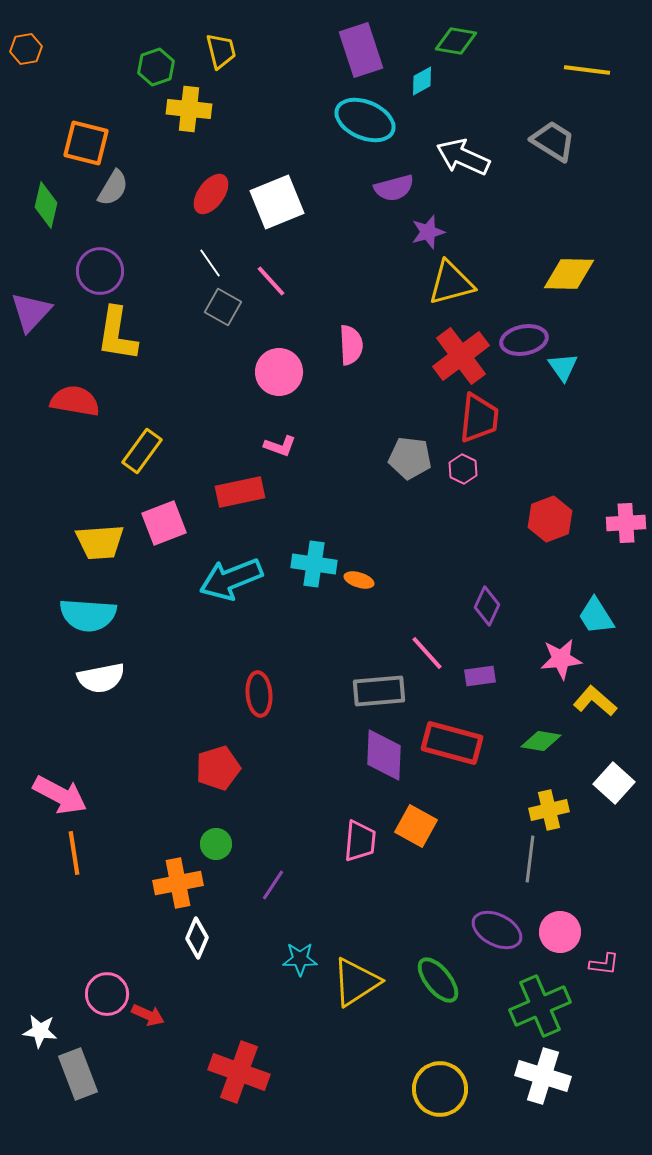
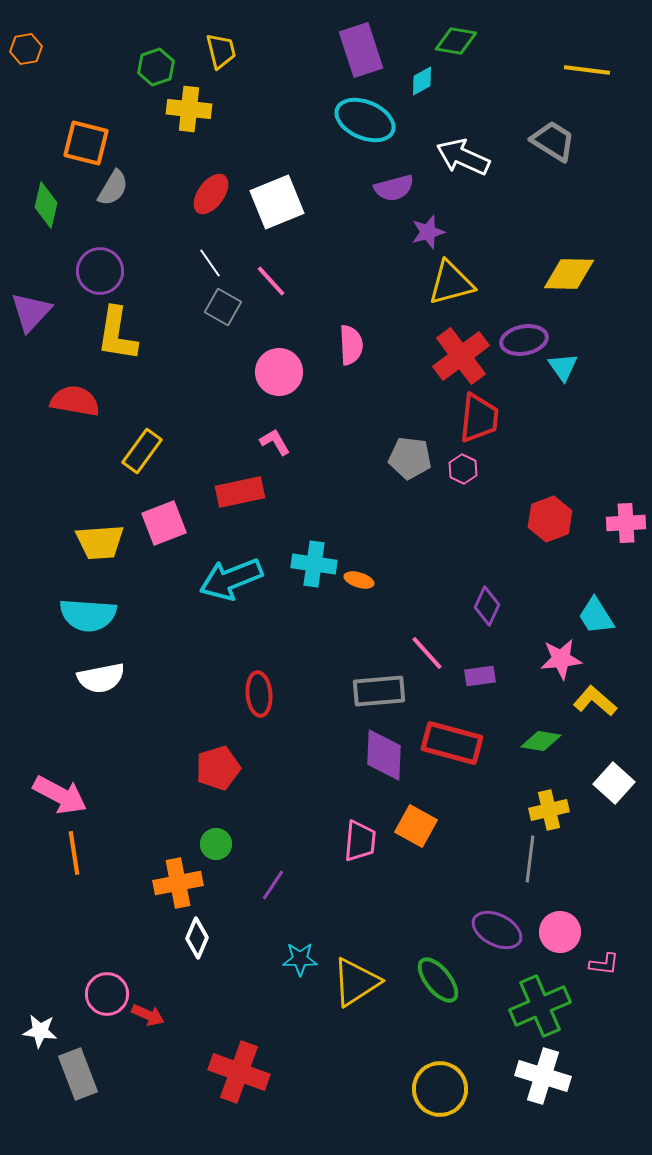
pink L-shape at (280, 446): moved 5 px left, 4 px up; rotated 140 degrees counterclockwise
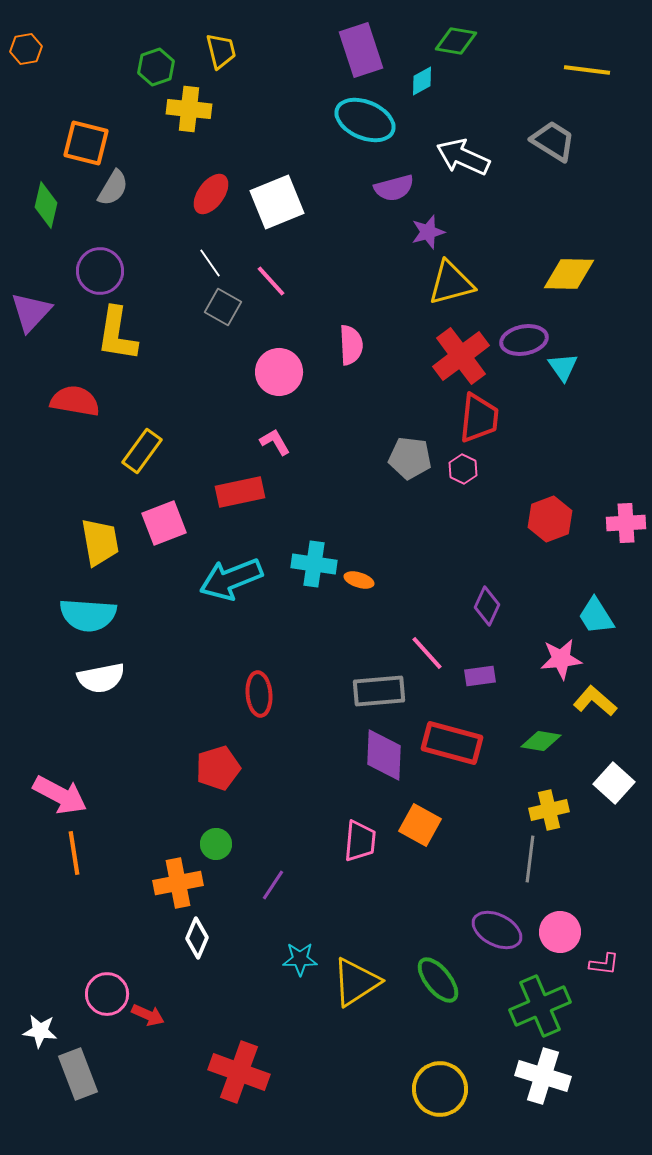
yellow trapezoid at (100, 542): rotated 96 degrees counterclockwise
orange square at (416, 826): moved 4 px right, 1 px up
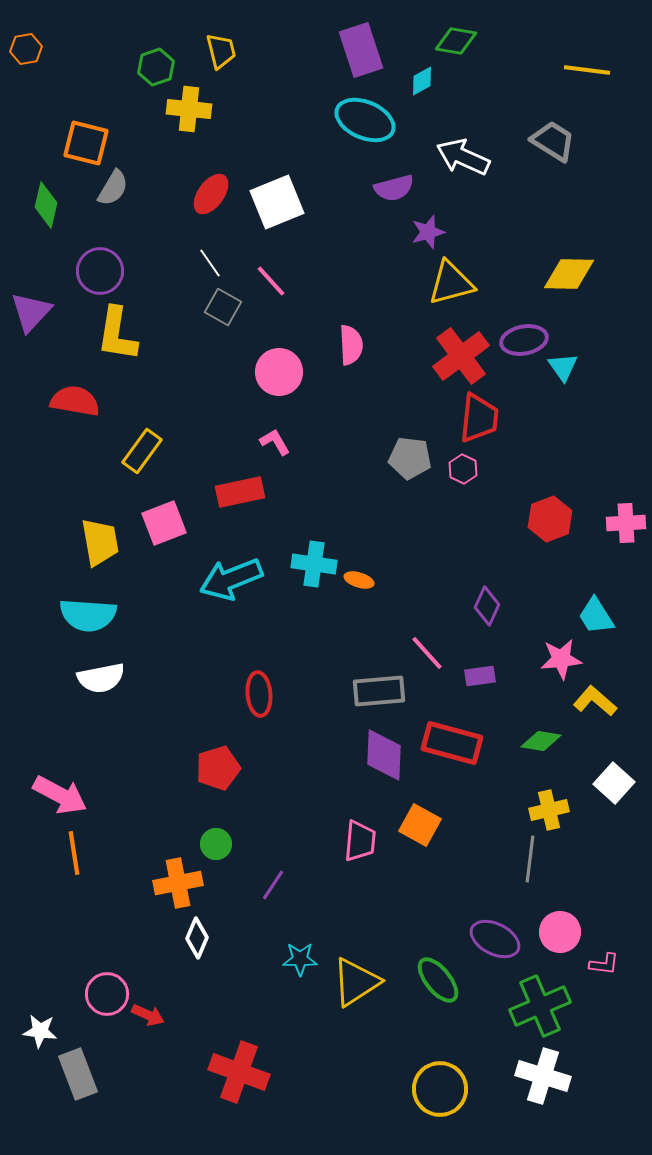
purple ellipse at (497, 930): moved 2 px left, 9 px down
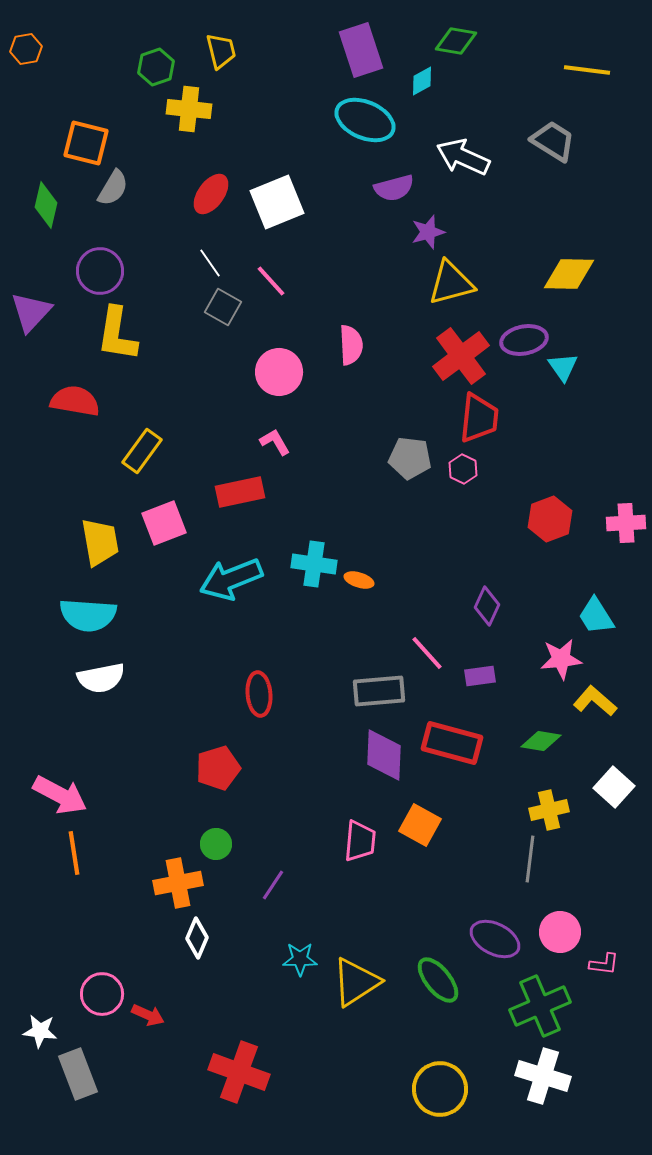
white square at (614, 783): moved 4 px down
pink circle at (107, 994): moved 5 px left
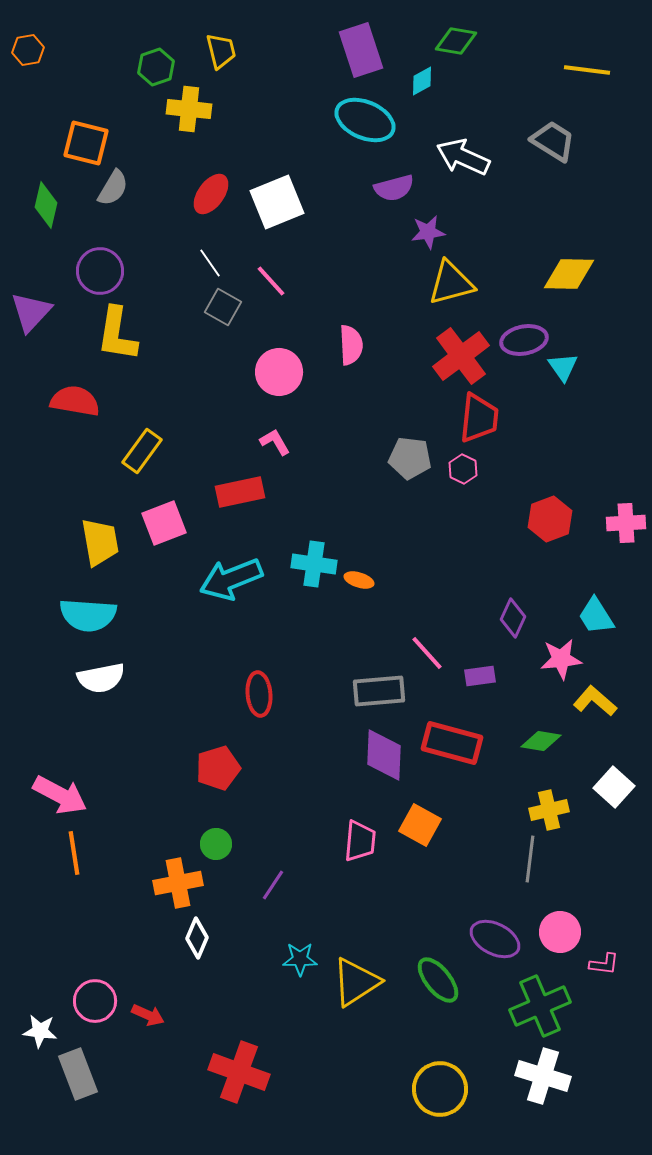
orange hexagon at (26, 49): moved 2 px right, 1 px down
purple star at (428, 232): rotated 8 degrees clockwise
purple diamond at (487, 606): moved 26 px right, 12 px down
pink circle at (102, 994): moved 7 px left, 7 px down
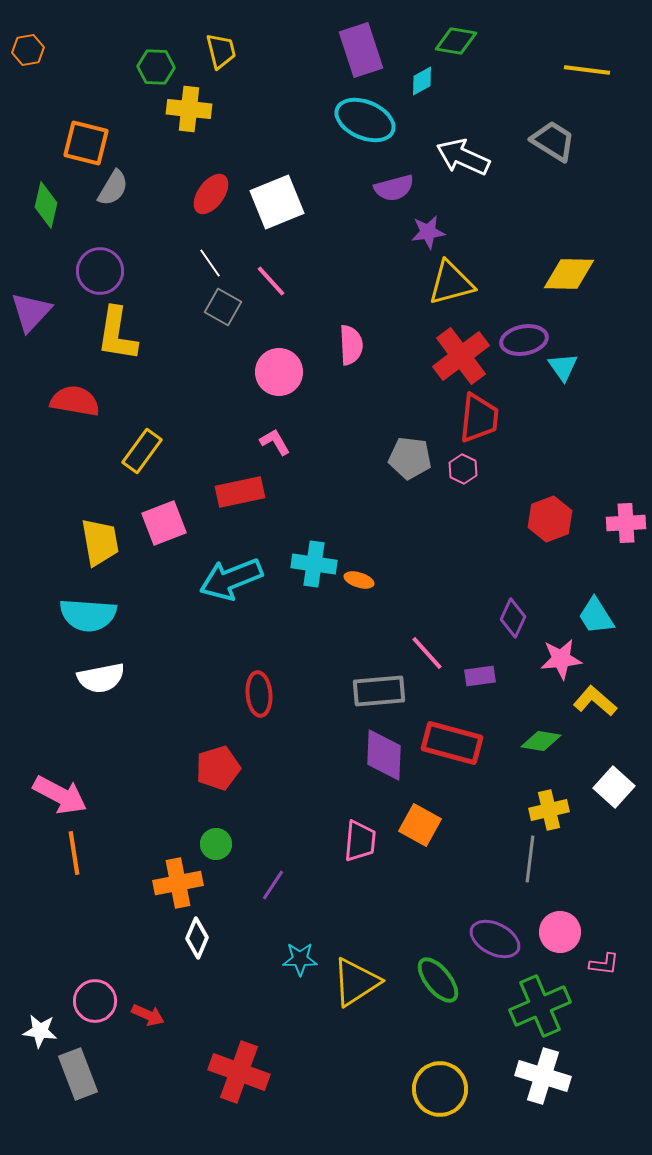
green hexagon at (156, 67): rotated 21 degrees clockwise
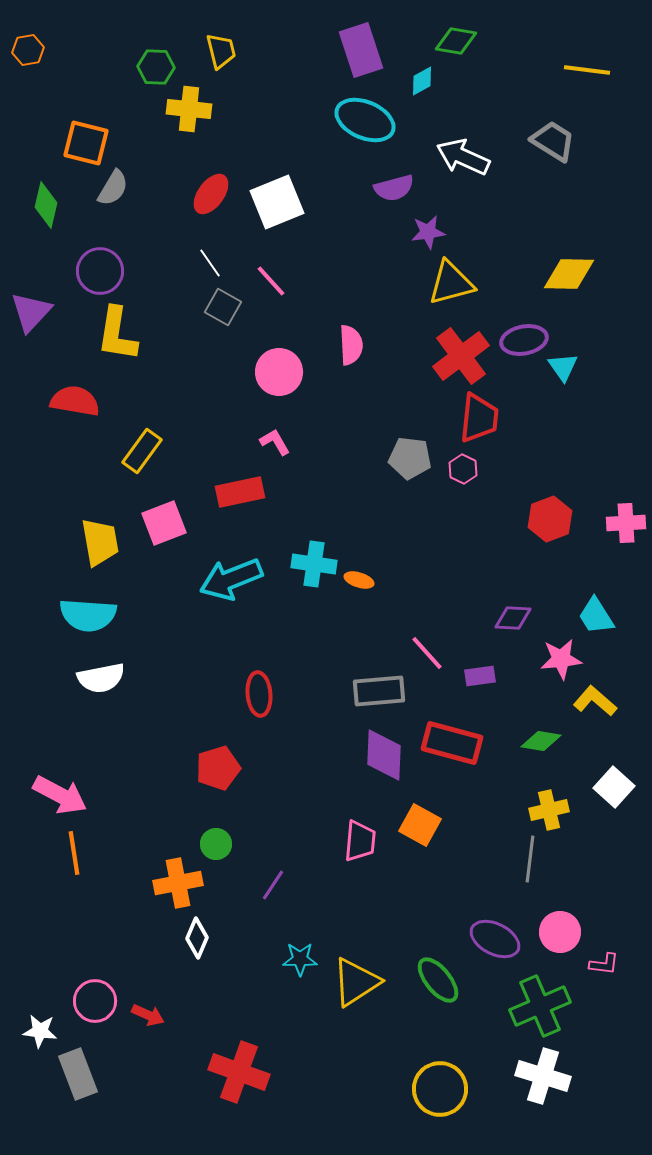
purple diamond at (513, 618): rotated 69 degrees clockwise
